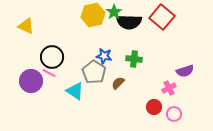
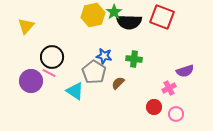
red square: rotated 20 degrees counterclockwise
yellow triangle: rotated 48 degrees clockwise
pink circle: moved 2 px right
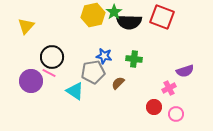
gray pentagon: moved 1 px left; rotated 30 degrees clockwise
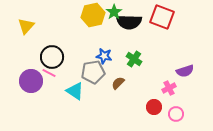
green cross: rotated 28 degrees clockwise
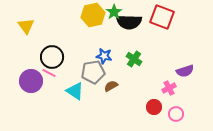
yellow triangle: rotated 18 degrees counterclockwise
brown semicircle: moved 7 px left, 3 px down; rotated 16 degrees clockwise
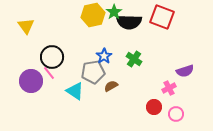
blue star: rotated 28 degrees clockwise
pink line: rotated 24 degrees clockwise
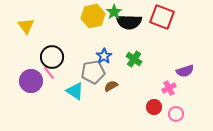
yellow hexagon: moved 1 px down
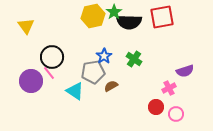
red square: rotated 30 degrees counterclockwise
red circle: moved 2 px right
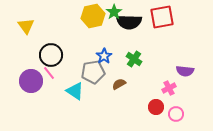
black circle: moved 1 px left, 2 px up
purple semicircle: rotated 24 degrees clockwise
brown semicircle: moved 8 px right, 2 px up
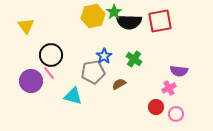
red square: moved 2 px left, 4 px down
purple semicircle: moved 6 px left
cyan triangle: moved 2 px left, 5 px down; rotated 18 degrees counterclockwise
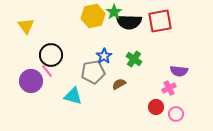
pink line: moved 2 px left, 2 px up
